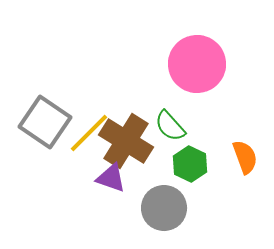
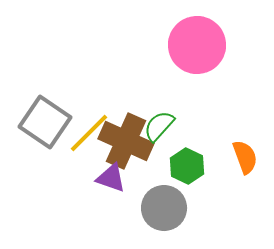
pink circle: moved 19 px up
green semicircle: moved 11 px left; rotated 84 degrees clockwise
brown cross: rotated 8 degrees counterclockwise
green hexagon: moved 3 px left, 2 px down
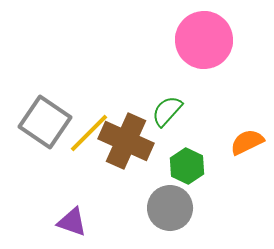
pink circle: moved 7 px right, 5 px up
green semicircle: moved 8 px right, 15 px up
orange semicircle: moved 2 px right, 15 px up; rotated 96 degrees counterclockwise
purple triangle: moved 39 px left, 44 px down
gray circle: moved 6 px right
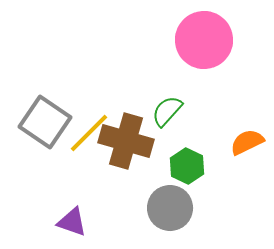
brown cross: rotated 8 degrees counterclockwise
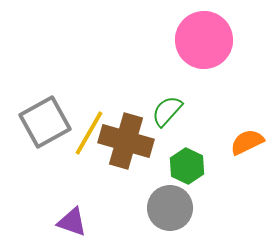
gray square: rotated 27 degrees clockwise
yellow line: rotated 15 degrees counterclockwise
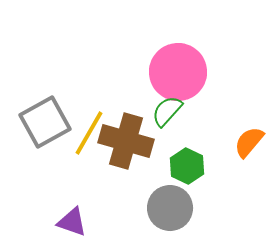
pink circle: moved 26 px left, 32 px down
orange semicircle: moved 2 px right; rotated 24 degrees counterclockwise
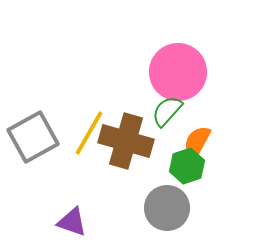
gray square: moved 12 px left, 15 px down
orange semicircle: moved 52 px left; rotated 12 degrees counterclockwise
green hexagon: rotated 16 degrees clockwise
gray circle: moved 3 px left
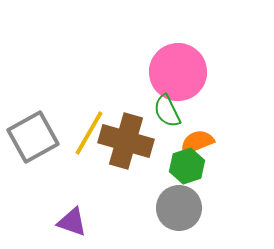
green semicircle: rotated 68 degrees counterclockwise
orange semicircle: rotated 40 degrees clockwise
gray circle: moved 12 px right
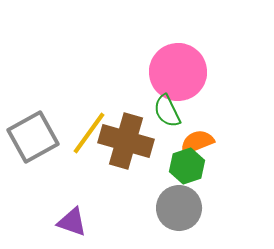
yellow line: rotated 6 degrees clockwise
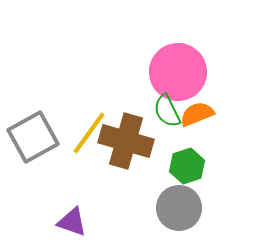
orange semicircle: moved 28 px up
